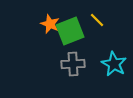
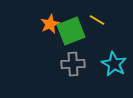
yellow line: rotated 14 degrees counterclockwise
orange star: rotated 24 degrees clockwise
green square: moved 1 px right
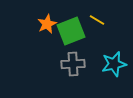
orange star: moved 3 px left
cyan star: rotated 30 degrees clockwise
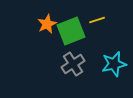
yellow line: rotated 49 degrees counterclockwise
gray cross: rotated 30 degrees counterclockwise
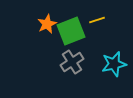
gray cross: moved 1 px left, 2 px up
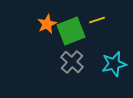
gray cross: rotated 15 degrees counterclockwise
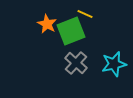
yellow line: moved 12 px left, 6 px up; rotated 42 degrees clockwise
orange star: rotated 18 degrees counterclockwise
gray cross: moved 4 px right, 1 px down
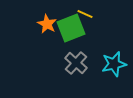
green square: moved 3 px up
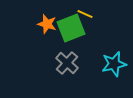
orange star: rotated 12 degrees counterclockwise
gray cross: moved 9 px left
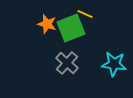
cyan star: rotated 20 degrees clockwise
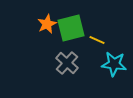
yellow line: moved 12 px right, 26 px down
orange star: rotated 30 degrees clockwise
green square: rotated 8 degrees clockwise
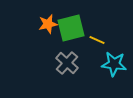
orange star: moved 1 px right; rotated 12 degrees clockwise
